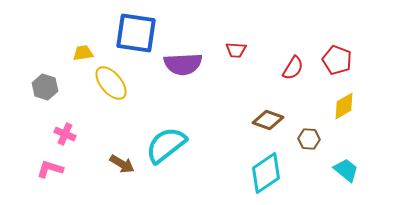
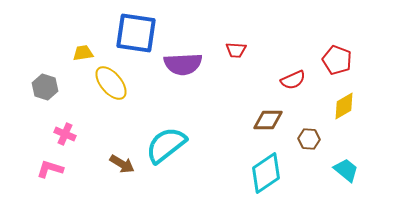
red semicircle: moved 12 px down; rotated 35 degrees clockwise
brown diamond: rotated 20 degrees counterclockwise
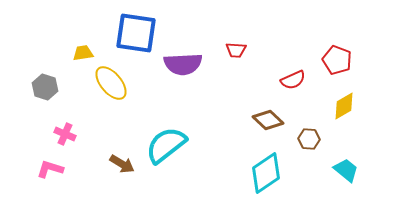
brown diamond: rotated 44 degrees clockwise
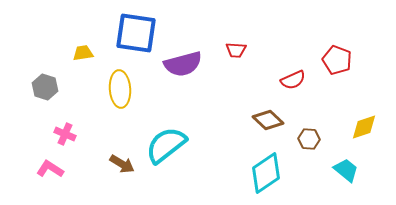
purple semicircle: rotated 12 degrees counterclockwise
yellow ellipse: moved 9 px right, 6 px down; rotated 36 degrees clockwise
yellow diamond: moved 20 px right, 21 px down; rotated 12 degrees clockwise
pink L-shape: rotated 16 degrees clockwise
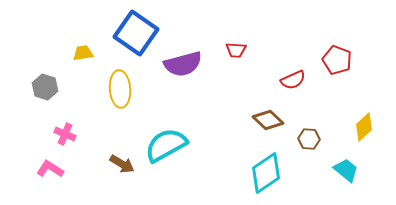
blue square: rotated 27 degrees clockwise
yellow diamond: rotated 24 degrees counterclockwise
cyan semicircle: rotated 9 degrees clockwise
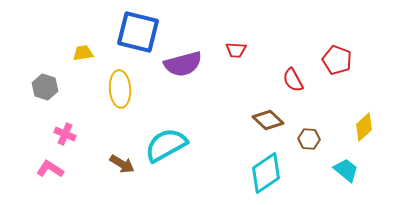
blue square: moved 2 px right, 1 px up; rotated 21 degrees counterclockwise
red semicircle: rotated 85 degrees clockwise
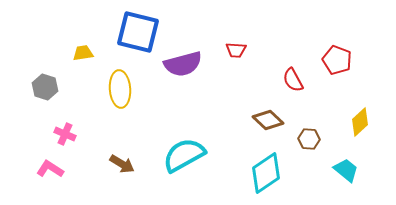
yellow diamond: moved 4 px left, 5 px up
cyan semicircle: moved 18 px right, 10 px down
